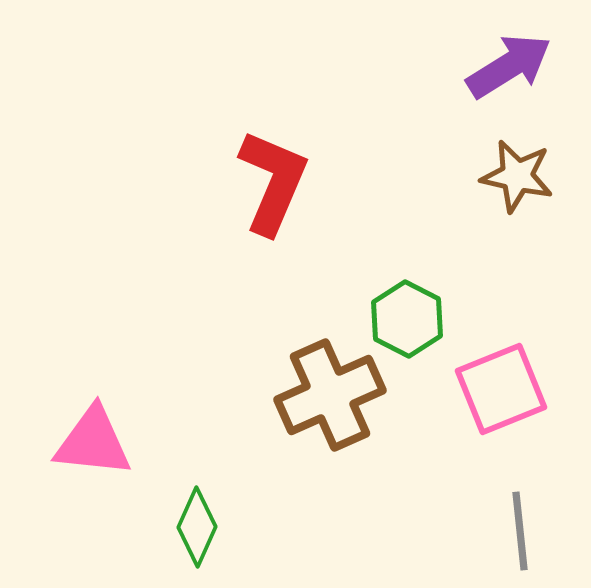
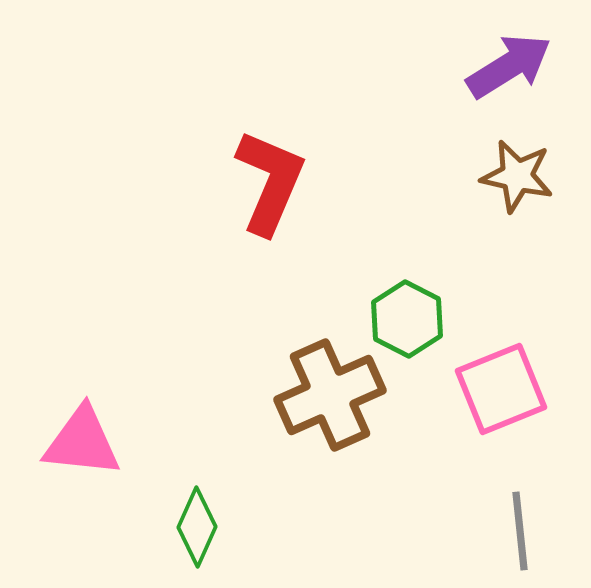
red L-shape: moved 3 px left
pink triangle: moved 11 px left
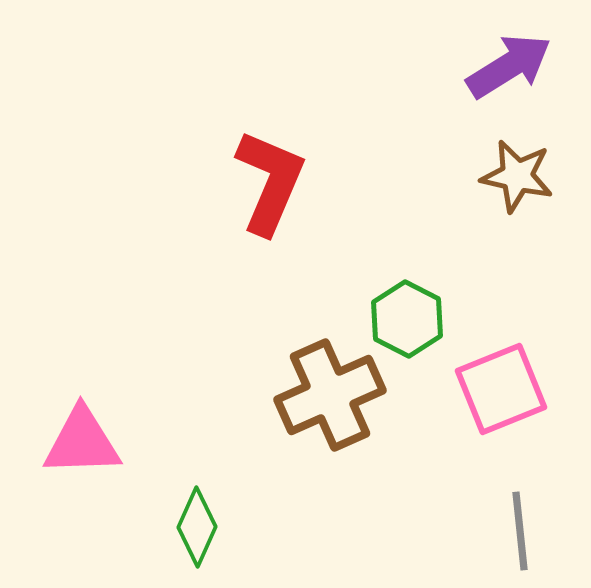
pink triangle: rotated 8 degrees counterclockwise
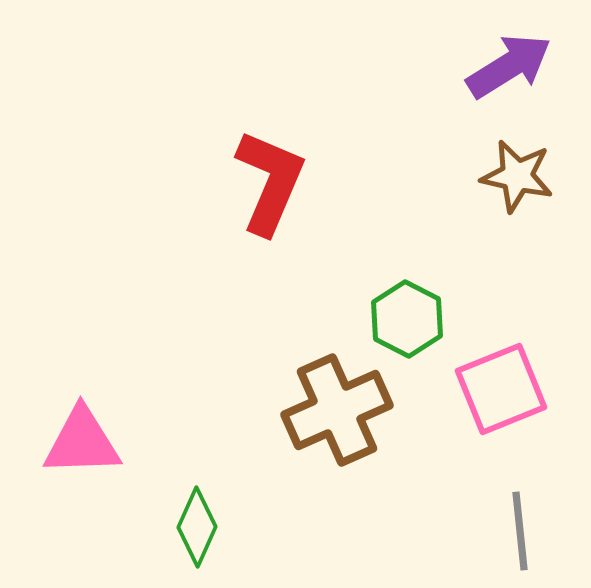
brown cross: moved 7 px right, 15 px down
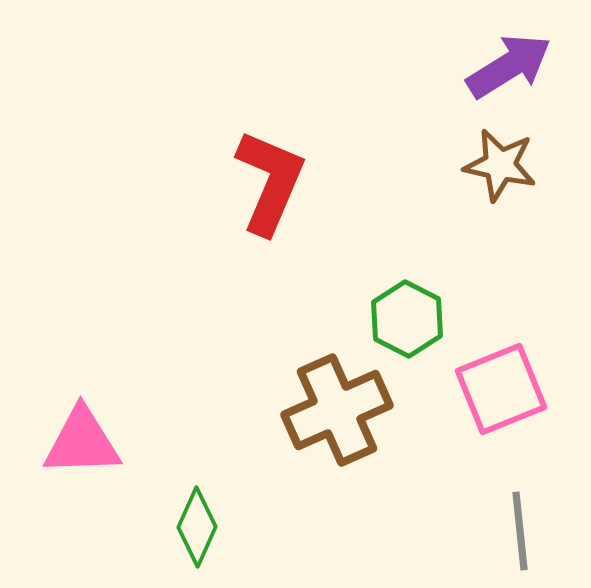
brown star: moved 17 px left, 11 px up
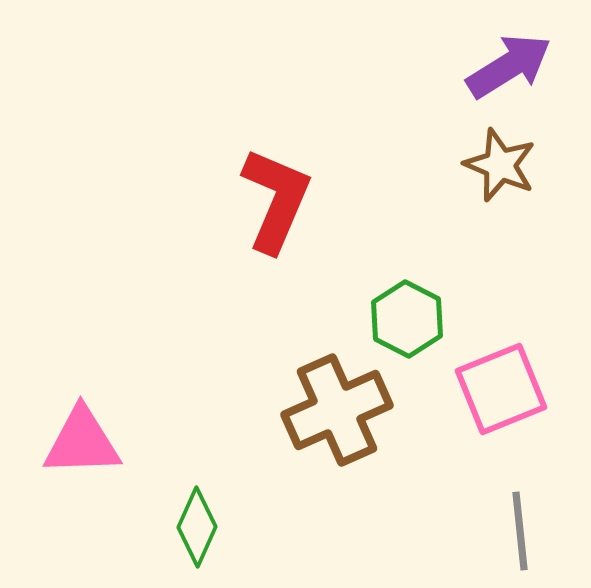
brown star: rotated 10 degrees clockwise
red L-shape: moved 6 px right, 18 px down
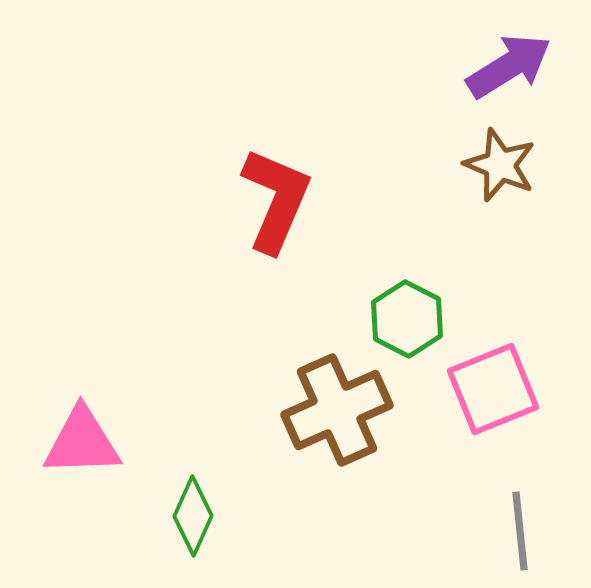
pink square: moved 8 px left
green diamond: moved 4 px left, 11 px up
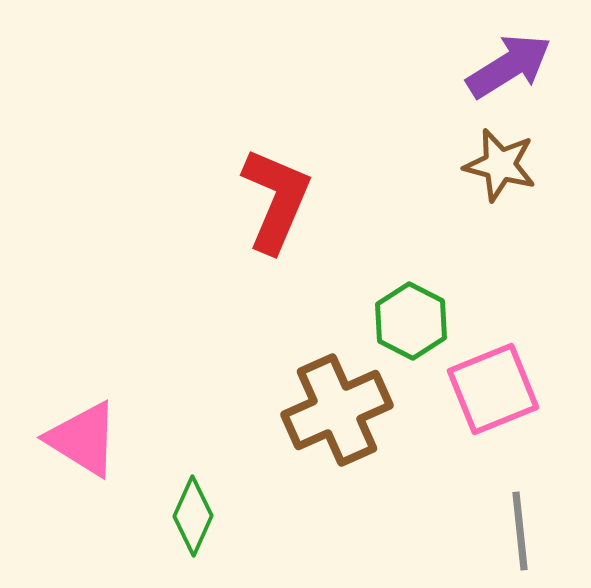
brown star: rotated 8 degrees counterclockwise
green hexagon: moved 4 px right, 2 px down
pink triangle: moved 1 px right, 3 px up; rotated 34 degrees clockwise
